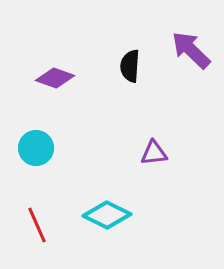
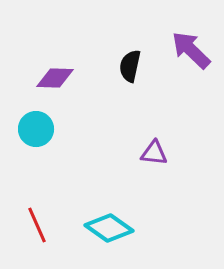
black semicircle: rotated 8 degrees clockwise
purple diamond: rotated 18 degrees counterclockwise
cyan circle: moved 19 px up
purple triangle: rotated 12 degrees clockwise
cyan diamond: moved 2 px right, 13 px down; rotated 9 degrees clockwise
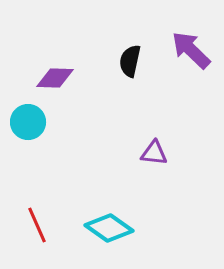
black semicircle: moved 5 px up
cyan circle: moved 8 px left, 7 px up
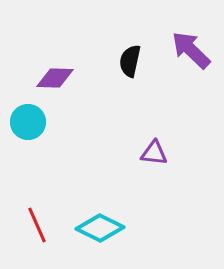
cyan diamond: moved 9 px left; rotated 9 degrees counterclockwise
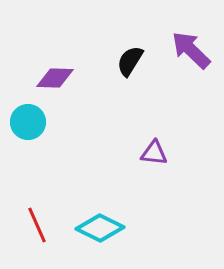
black semicircle: rotated 20 degrees clockwise
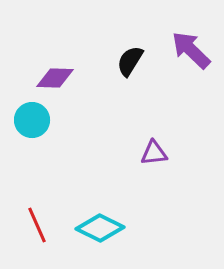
cyan circle: moved 4 px right, 2 px up
purple triangle: rotated 12 degrees counterclockwise
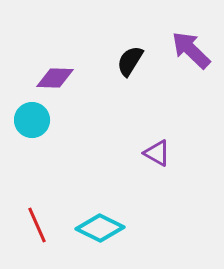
purple triangle: moved 3 px right; rotated 36 degrees clockwise
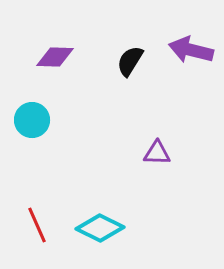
purple arrow: rotated 30 degrees counterclockwise
purple diamond: moved 21 px up
purple triangle: rotated 28 degrees counterclockwise
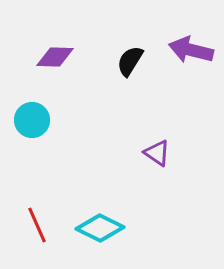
purple triangle: rotated 32 degrees clockwise
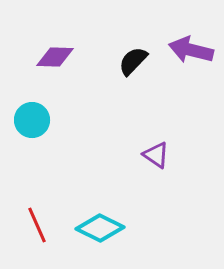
black semicircle: moved 3 px right; rotated 12 degrees clockwise
purple triangle: moved 1 px left, 2 px down
